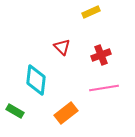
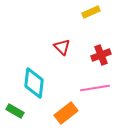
cyan diamond: moved 2 px left, 3 px down
pink line: moved 9 px left
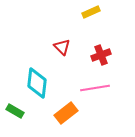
cyan diamond: moved 3 px right
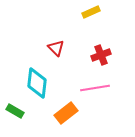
red triangle: moved 6 px left, 1 px down
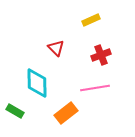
yellow rectangle: moved 8 px down
cyan diamond: rotated 8 degrees counterclockwise
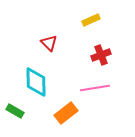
red triangle: moved 7 px left, 5 px up
cyan diamond: moved 1 px left, 1 px up
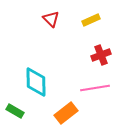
red triangle: moved 2 px right, 24 px up
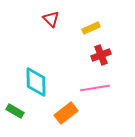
yellow rectangle: moved 8 px down
